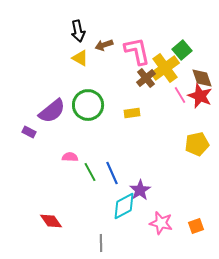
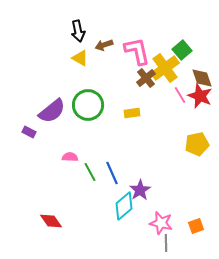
cyan diamond: rotated 12 degrees counterclockwise
gray line: moved 65 px right
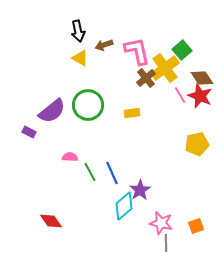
brown diamond: rotated 15 degrees counterclockwise
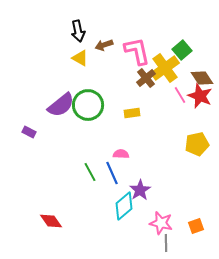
purple semicircle: moved 9 px right, 6 px up
pink semicircle: moved 51 px right, 3 px up
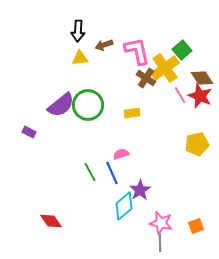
black arrow: rotated 15 degrees clockwise
yellow triangle: rotated 36 degrees counterclockwise
brown cross: rotated 18 degrees counterclockwise
pink semicircle: rotated 21 degrees counterclockwise
gray line: moved 6 px left
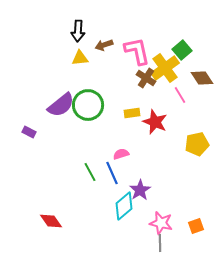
red star: moved 45 px left, 26 px down
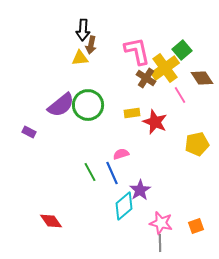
black arrow: moved 5 px right, 1 px up
brown arrow: moved 13 px left; rotated 60 degrees counterclockwise
